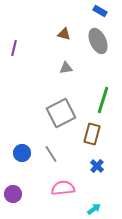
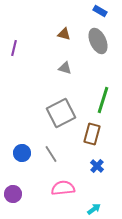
gray triangle: moved 1 px left; rotated 24 degrees clockwise
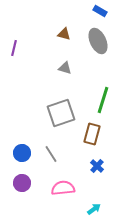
gray square: rotated 8 degrees clockwise
purple circle: moved 9 px right, 11 px up
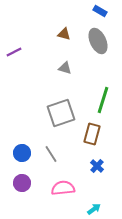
purple line: moved 4 px down; rotated 49 degrees clockwise
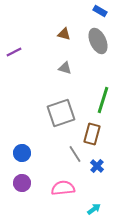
gray line: moved 24 px right
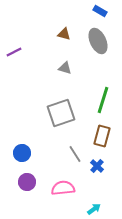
brown rectangle: moved 10 px right, 2 px down
purple circle: moved 5 px right, 1 px up
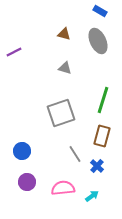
blue circle: moved 2 px up
cyan arrow: moved 2 px left, 13 px up
